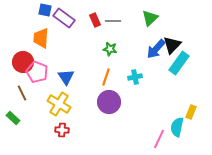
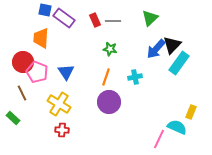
blue triangle: moved 5 px up
cyan semicircle: rotated 102 degrees clockwise
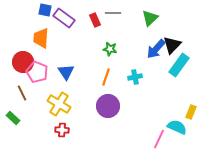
gray line: moved 8 px up
cyan rectangle: moved 2 px down
purple circle: moved 1 px left, 4 px down
